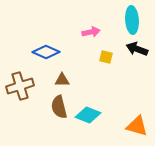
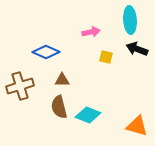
cyan ellipse: moved 2 px left
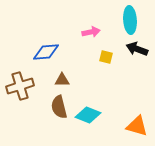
blue diamond: rotated 28 degrees counterclockwise
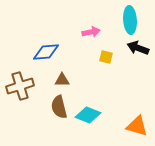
black arrow: moved 1 px right, 1 px up
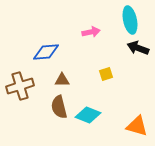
cyan ellipse: rotated 8 degrees counterclockwise
yellow square: moved 17 px down; rotated 32 degrees counterclockwise
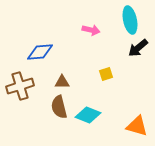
pink arrow: moved 2 px up; rotated 24 degrees clockwise
black arrow: rotated 60 degrees counterclockwise
blue diamond: moved 6 px left
brown triangle: moved 2 px down
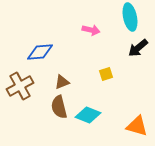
cyan ellipse: moved 3 px up
brown triangle: rotated 21 degrees counterclockwise
brown cross: rotated 12 degrees counterclockwise
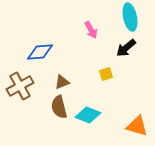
pink arrow: rotated 48 degrees clockwise
black arrow: moved 12 px left
